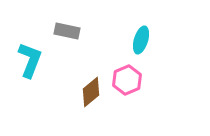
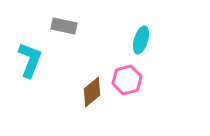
gray rectangle: moved 3 px left, 5 px up
pink hexagon: rotated 8 degrees clockwise
brown diamond: moved 1 px right
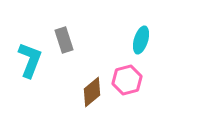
gray rectangle: moved 14 px down; rotated 60 degrees clockwise
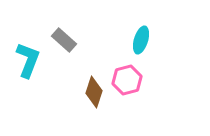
gray rectangle: rotated 30 degrees counterclockwise
cyan L-shape: moved 2 px left
brown diamond: moved 2 px right; rotated 32 degrees counterclockwise
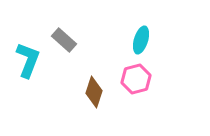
pink hexagon: moved 9 px right, 1 px up
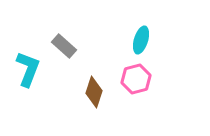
gray rectangle: moved 6 px down
cyan L-shape: moved 9 px down
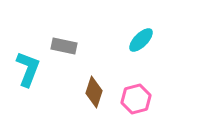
cyan ellipse: rotated 28 degrees clockwise
gray rectangle: rotated 30 degrees counterclockwise
pink hexagon: moved 20 px down
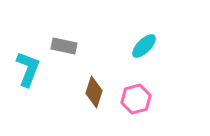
cyan ellipse: moved 3 px right, 6 px down
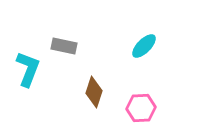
pink hexagon: moved 5 px right, 9 px down; rotated 12 degrees clockwise
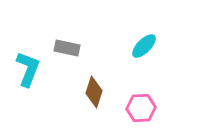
gray rectangle: moved 3 px right, 2 px down
